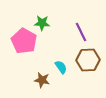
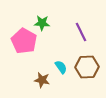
brown hexagon: moved 1 px left, 7 px down
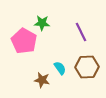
cyan semicircle: moved 1 px left, 1 px down
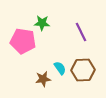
pink pentagon: moved 1 px left; rotated 20 degrees counterclockwise
brown hexagon: moved 4 px left, 3 px down
brown star: moved 1 px right, 1 px up; rotated 21 degrees counterclockwise
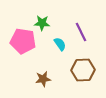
cyan semicircle: moved 24 px up
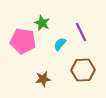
green star: rotated 21 degrees clockwise
cyan semicircle: rotated 104 degrees counterclockwise
